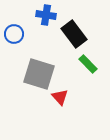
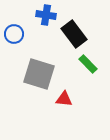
red triangle: moved 4 px right, 2 px down; rotated 42 degrees counterclockwise
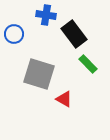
red triangle: rotated 24 degrees clockwise
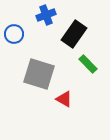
blue cross: rotated 30 degrees counterclockwise
black rectangle: rotated 72 degrees clockwise
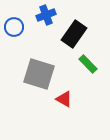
blue circle: moved 7 px up
